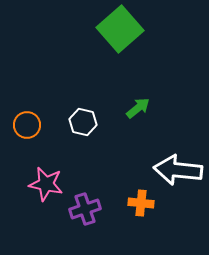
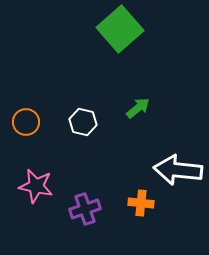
orange circle: moved 1 px left, 3 px up
pink star: moved 10 px left, 2 px down
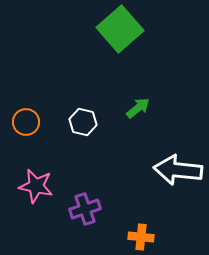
orange cross: moved 34 px down
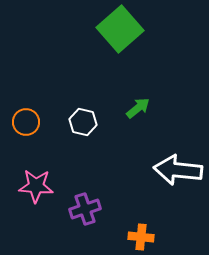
pink star: rotated 8 degrees counterclockwise
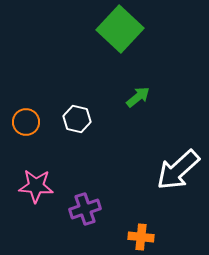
green square: rotated 6 degrees counterclockwise
green arrow: moved 11 px up
white hexagon: moved 6 px left, 3 px up
white arrow: rotated 48 degrees counterclockwise
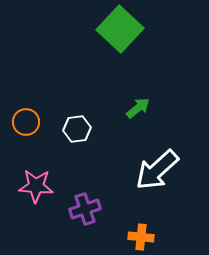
green arrow: moved 11 px down
white hexagon: moved 10 px down; rotated 20 degrees counterclockwise
white arrow: moved 21 px left
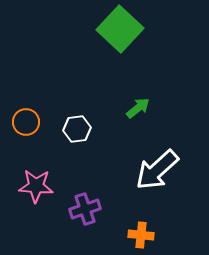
orange cross: moved 2 px up
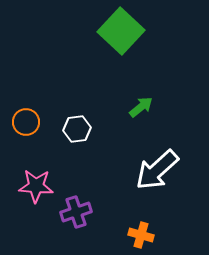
green square: moved 1 px right, 2 px down
green arrow: moved 3 px right, 1 px up
purple cross: moved 9 px left, 3 px down
orange cross: rotated 10 degrees clockwise
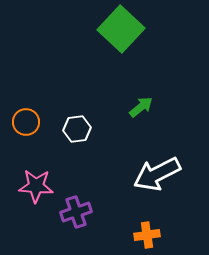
green square: moved 2 px up
white arrow: moved 4 px down; rotated 15 degrees clockwise
orange cross: moved 6 px right; rotated 25 degrees counterclockwise
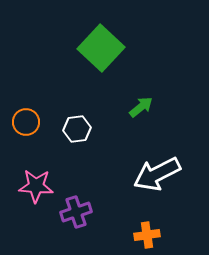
green square: moved 20 px left, 19 px down
